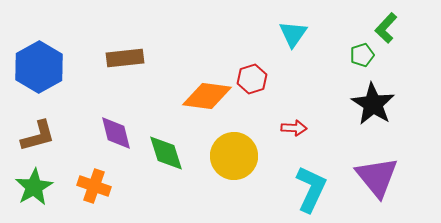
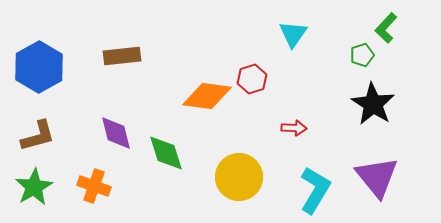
brown rectangle: moved 3 px left, 2 px up
yellow circle: moved 5 px right, 21 px down
cyan L-shape: moved 4 px right, 1 px down; rotated 6 degrees clockwise
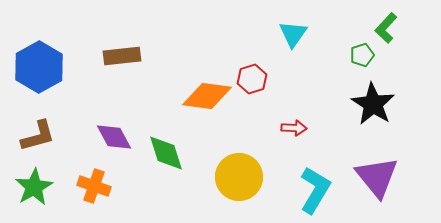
purple diamond: moved 2 px left, 4 px down; rotated 15 degrees counterclockwise
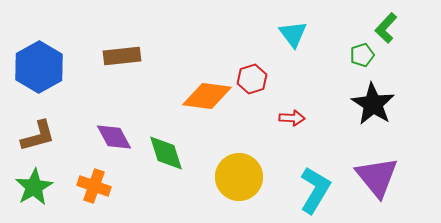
cyan triangle: rotated 12 degrees counterclockwise
red arrow: moved 2 px left, 10 px up
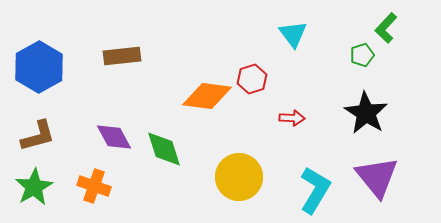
black star: moved 7 px left, 9 px down
green diamond: moved 2 px left, 4 px up
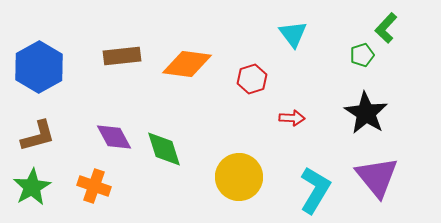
orange diamond: moved 20 px left, 32 px up
green star: moved 2 px left
